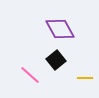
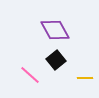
purple diamond: moved 5 px left, 1 px down
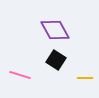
black square: rotated 18 degrees counterclockwise
pink line: moved 10 px left; rotated 25 degrees counterclockwise
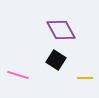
purple diamond: moved 6 px right
pink line: moved 2 px left
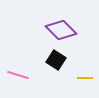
purple diamond: rotated 16 degrees counterclockwise
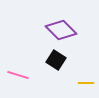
yellow line: moved 1 px right, 5 px down
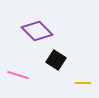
purple diamond: moved 24 px left, 1 px down
yellow line: moved 3 px left
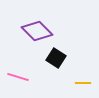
black square: moved 2 px up
pink line: moved 2 px down
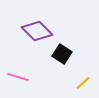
black square: moved 6 px right, 4 px up
yellow line: rotated 42 degrees counterclockwise
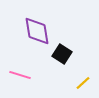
purple diamond: rotated 36 degrees clockwise
pink line: moved 2 px right, 2 px up
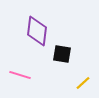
purple diamond: rotated 16 degrees clockwise
black square: rotated 24 degrees counterclockwise
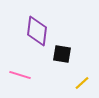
yellow line: moved 1 px left
